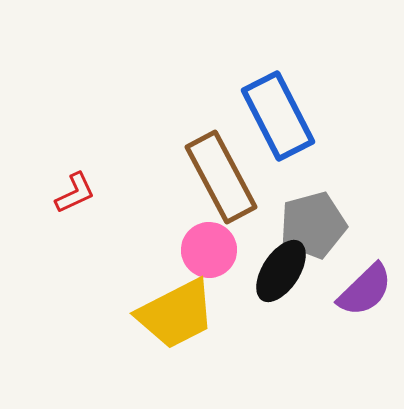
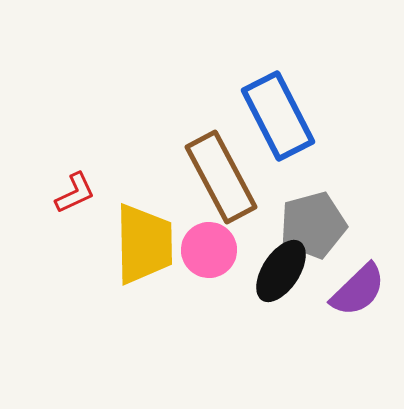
purple semicircle: moved 7 px left
yellow trapezoid: moved 32 px left, 70 px up; rotated 64 degrees counterclockwise
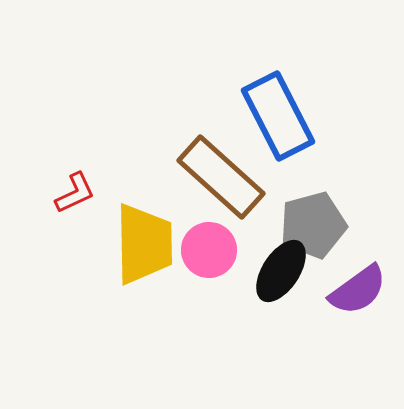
brown rectangle: rotated 20 degrees counterclockwise
purple semicircle: rotated 8 degrees clockwise
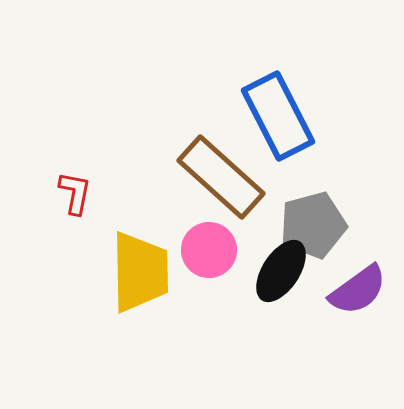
red L-shape: rotated 54 degrees counterclockwise
yellow trapezoid: moved 4 px left, 28 px down
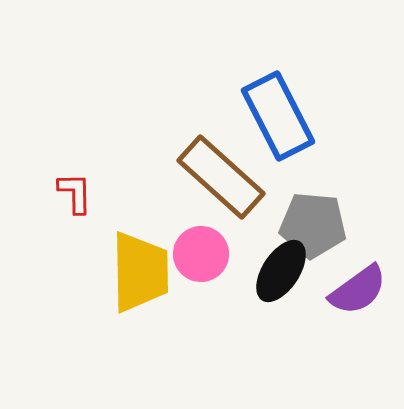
red L-shape: rotated 12 degrees counterclockwise
gray pentagon: rotated 20 degrees clockwise
pink circle: moved 8 px left, 4 px down
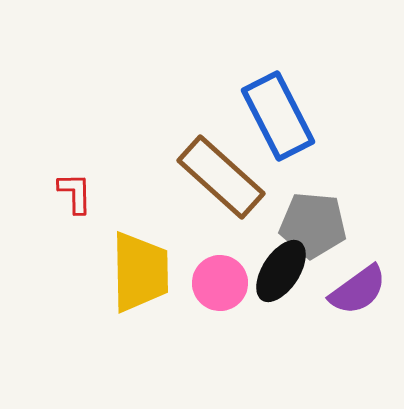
pink circle: moved 19 px right, 29 px down
